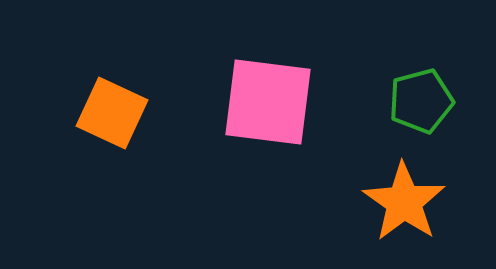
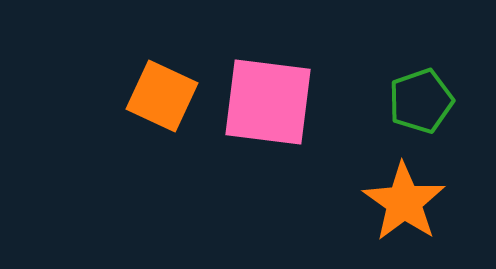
green pentagon: rotated 4 degrees counterclockwise
orange square: moved 50 px right, 17 px up
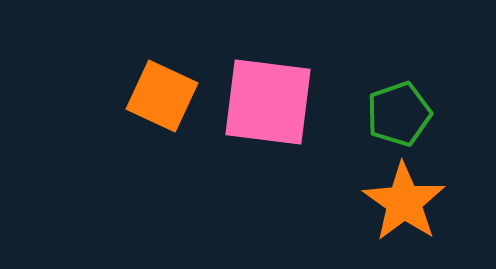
green pentagon: moved 22 px left, 13 px down
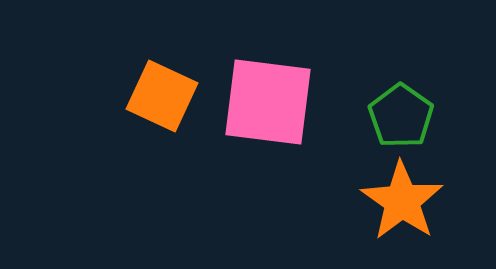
green pentagon: moved 2 px right, 2 px down; rotated 18 degrees counterclockwise
orange star: moved 2 px left, 1 px up
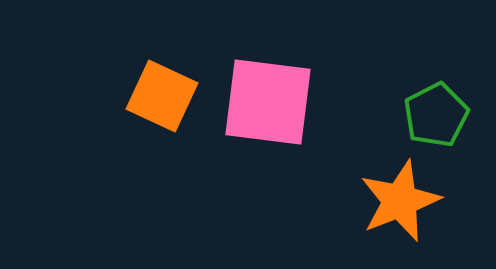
green pentagon: moved 35 px right, 1 px up; rotated 10 degrees clockwise
orange star: moved 2 px left; rotated 16 degrees clockwise
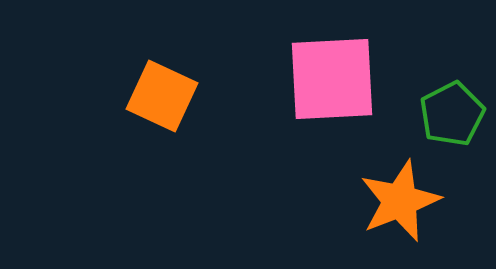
pink square: moved 64 px right, 23 px up; rotated 10 degrees counterclockwise
green pentagon: moved 16 px right, 1 px up
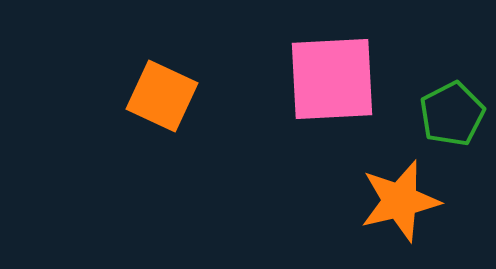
orange star: rotated 8 degrees clockwise
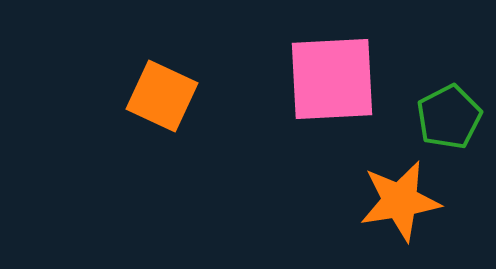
green pentagon: moved 3 px left, 3 px down
orange star: rotated 4 degrees clockwise
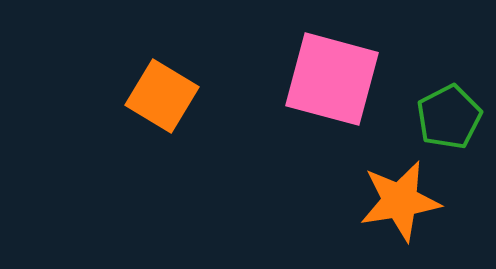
pink square: rotated 18 degrees clockwise
orange square: rotated 6 degrees clockwise
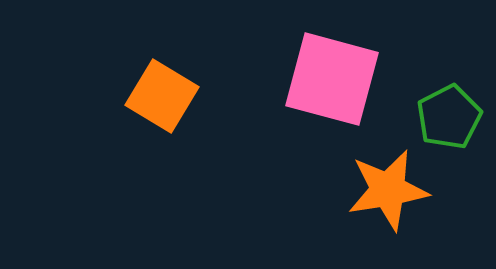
orange star: moved 12 px left, 11 px up
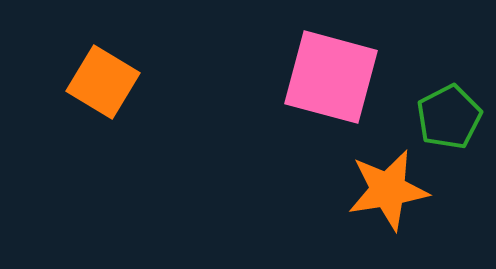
pink square: moved 1 px left, 2 px up
orange square: moved 59 px left, 14 px up
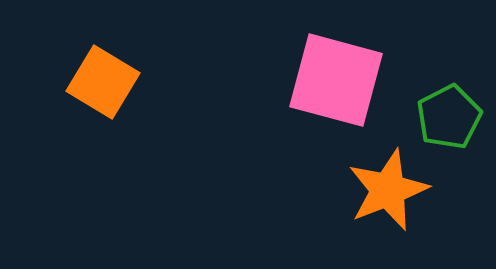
pink square: moved 5 px right, 3 px down
orange star: rotated 12 degrees counterclockwise
